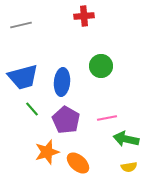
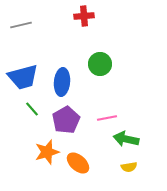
green circle: moved 1 px left, 2 px up
purple pentagon: rotated 12 degrees clockwise
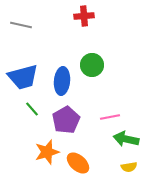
gray line: rotated 25 degrees clockwise
green circle: moved 8 px left, 1 px down
blue ellipse: moved 1 px up
pink line: moved 3 px right, 1 px up
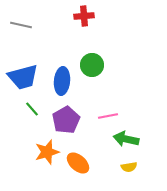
pink line: moved 2 px left, 1 px up
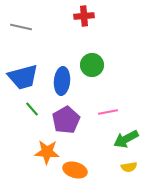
gray line: moved 2 px down
pink line: moved 4 px up
green arrow: rotated 40 degrees counterclockwise
orange star: rotated 20 degrees clockwise
orange ellipse: moved 3 px left, 7 px down; rotated 25 degrees counterclockwise
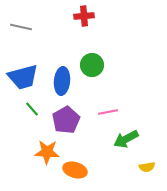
yellow semicircle: moved 18 px right
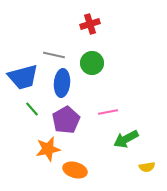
red cross: moved 6 px right, 8 px down; rotated 12 degrees counterclockwise
gray line: moved 33 px right, 28 px down
green circle: moved 2 px up
blue ellipse: moved 2 px down
orange star: moved 1 px right, 3 px up; rotated 15 degrees counterclockwise
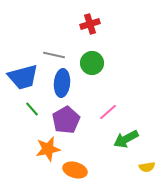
pink line: rotated 30 degrees counterclockwise
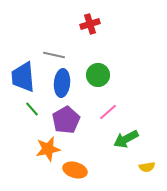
green circle: moved 6 px right, 12 px down
blue trapezoid: rotated 100 degrees clockwise
